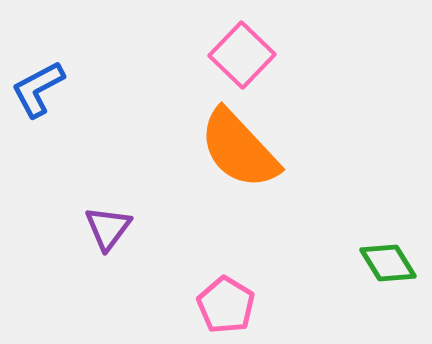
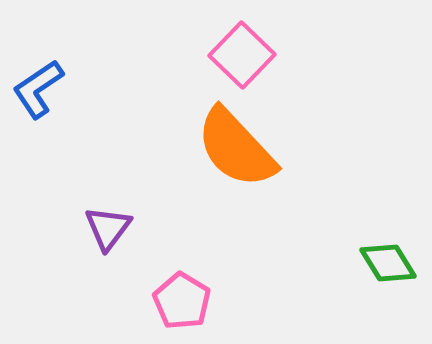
blue L-shape: rotated 6 degrees counterclockwise
orange semicircle: moved 3 px left, 1 px up
pink pentagon: moved 44 px left, 4 px up
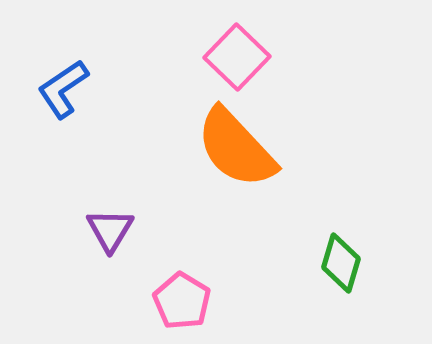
pink square: moved 5 px left, 2 px down
blue L-shape: moved 25 px right
purple triangle: moved 2 px right, 2 px down; rotated 6 degrees counterclockwise
green diamond: moved 47 px left; rotated 48 degrees clockwise
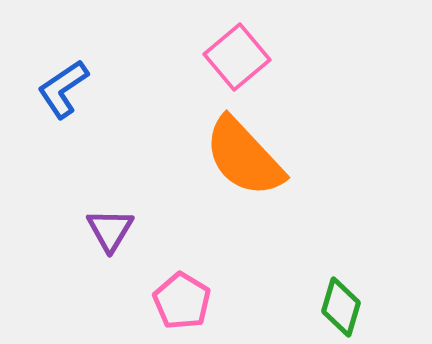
pink square: rotated 6 degrees clockwise
orange semicircle: moved 8 px right, 9 px down
green diamond: moved 44 px down
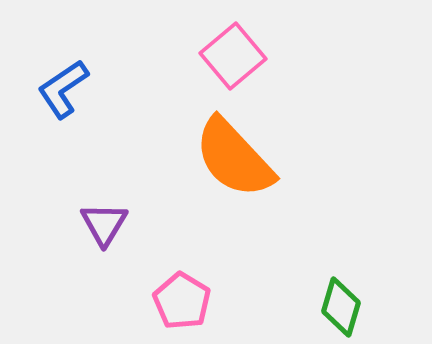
pink square: moved 4 px left, 1 px up
orange semicircle: moved 10 px left, 1 px down
purple triangle: moved 6 px left, 6 px up
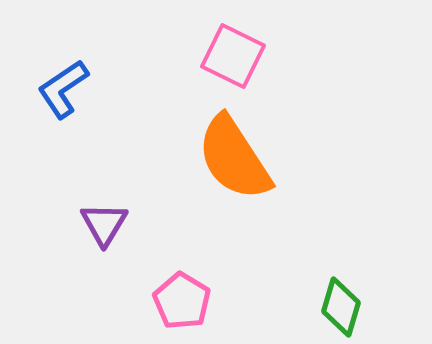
pink square: rotated 24 degrees counterclockwise
orange semicircle: rotated 10 degrees clockwise
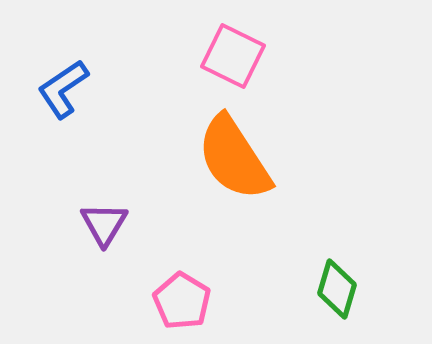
green diamond: moved 4 px left, 18 px up
